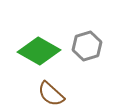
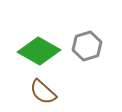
brown semicircle: moved 8 px left, 2 px up
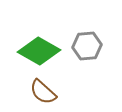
gray hexagon: rotated 12 degrees clockwise
